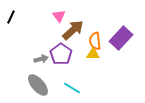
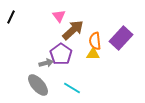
gray arrow: moved 5 px right, 4 px down
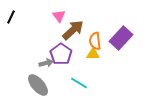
cyan line: moved 7 px right, 5 px up
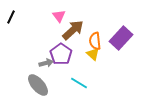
yellow triangle: rotated 40 degrees clockwise
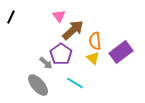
purple rectangle: moved 14 px down; rotated 10 degrees clockwise
yellow triangle: moved 4 px down
gray arrow: rotated 56 degrees clockwise
cyan line: moved 4 px left
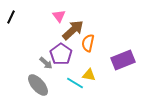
orange semicircle: moved 7 px left, 2 px down; rotated 18 degrees clockwise
purple rectangle: moved 2 px right, 8 px down; rotated 15 degrees clockwise
yellow triangle: moved 4 px left, 17 px down; rotated 32 degrees counterclockwise
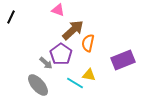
pink triangle: moved 1 px left, 6 px up; rotated 32 degrees counterclockwise
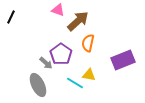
brown arrow: moved 5 px right, 9 px up
gray ellipse: rotated 15 degrees clockwise
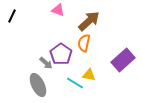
black line: moved 1 px right, 1 px up
brown arrow: moved 11 px right
orange semicircle: moved 4 px left
purple rectangle: rotated 20 degrees counterclockwise
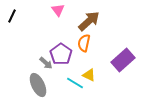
pink triangle: rotated 32 degrees clockwise
yellow triangle: rotated 16 degrees clockwise
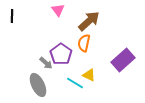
black line: rotated 24 degrees counterclockwise
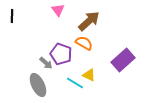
orange semicircle: rotated 108 degrees clockwise
purple pentagon: rotated 15 degrees counterclockwise
